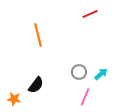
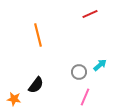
cyan arrow: moved 1 px left, 9 px up
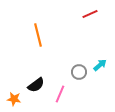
black semicircle: rotated 18 degrees clockwise
pink line: moved 25 px left, 3 px up
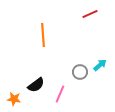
orange line: moved 5 px right; rotated 10 degrees clockwise
gray circle: moved 1 px right
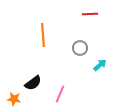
red line: rotated 21 degrees clockwise
gray circle: moved 24 px up
black semicircle: moved 3 px left, 2 px up
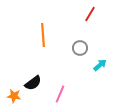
red line: rotated 56 degrees counterclockwise
orange star: moved 3 px up
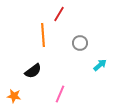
red line: moved 31 px left
gray circle: moved 5 px up
black semicircle: moved 12 px up
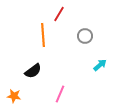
gray circle: moved 5 px right, 7 px up
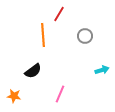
cyan arrow: moved 2 px right, 5 px down; rotated 24 degrees clockwise
